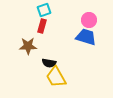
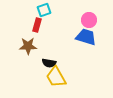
red rectangle: moved 5 px left, 1 px up
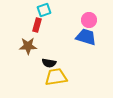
yellow trapezoid: rotated 110 degrees clockwise
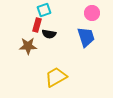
pink circle: moved 3 px right, 7 px up
blue trapezoid: rotated 55 degrees clockwise
black semicircle: moved 29 px up
yellow trapezoid: rotated 20 degrees counterclockwise
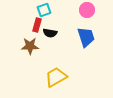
pink circle: moved 5 px left, 3 px up
black semicircle: moved 1 px right, 1 px up
brown star: moved 2 px right
